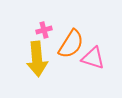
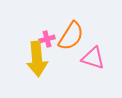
pink cross: moved 3 px right, 9 px down
orange semicircle: moved 8 px up
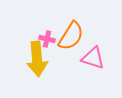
pink cross: rotated 28 degrees clockwise
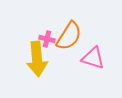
orange semicircle: moved 2 px left
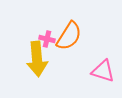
pink triangle: moved 10 px right, 13 px down
